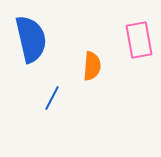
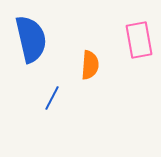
orange semicircle: moved 2 px left, 1 px up
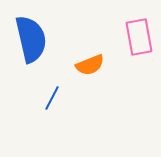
pink rectangle: moved 3 px up
orange semicircle: rotated 64 degrees clockwise
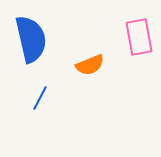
blue line: moved 12 px left
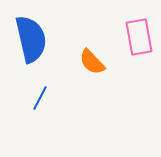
orange semicircle: moved 2 px right, 3 px up; rotated 68 degrees clockwise
